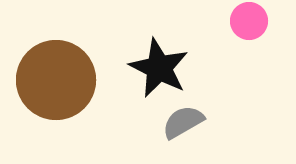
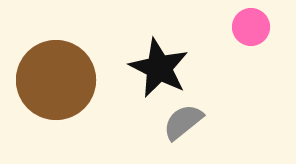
pink circle: moved 2 px right, 6 px down
gray semicircle: rotated 9 degrees counterclockwise
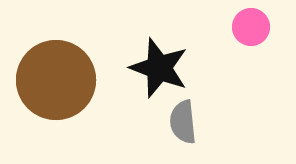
black star: rotated 6 degrees counterclockwise
gray semicircle: rotated 57 degrees counterclockwise
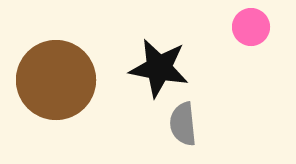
black star: rotated 10 degrees counterclockwise
gray semicircle: moved 2 px down
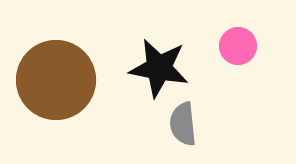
pink circle: moved 13 px left, 19 px down
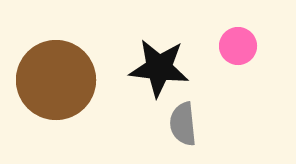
black star: rotated 4 degrees counterclockwise
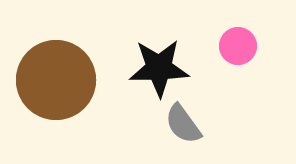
black star: rotated 8 degrees counterclockwise
gray semicircle: rotated 30 degrees counterclockwise
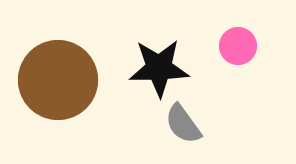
brown circle: moved 2 px right
